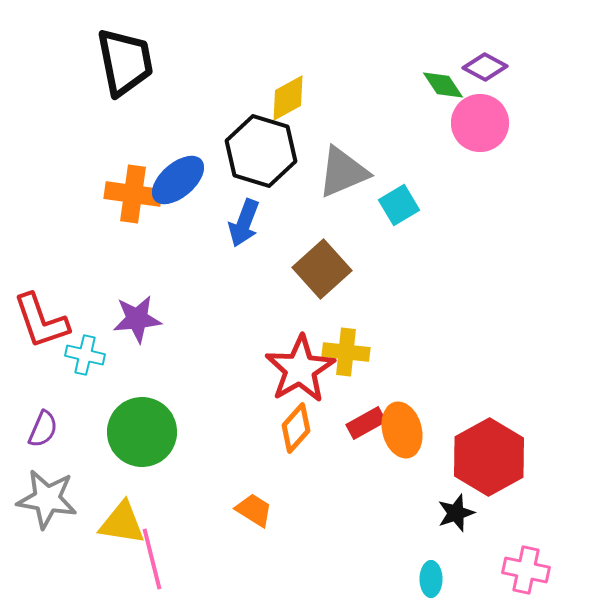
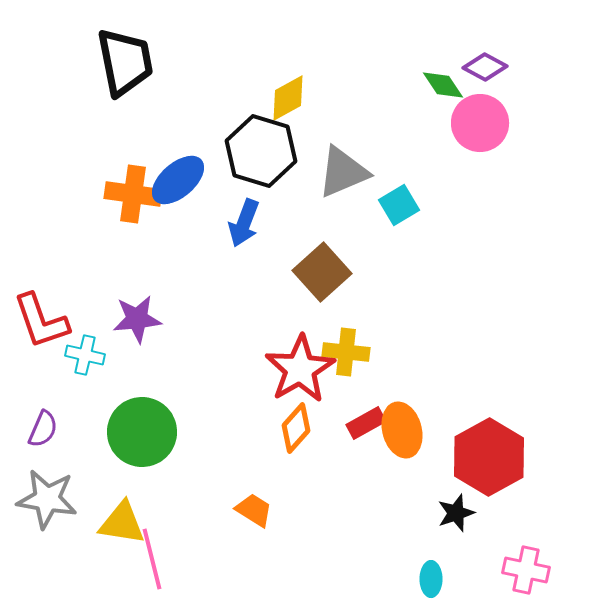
brown square: moved 3 px down
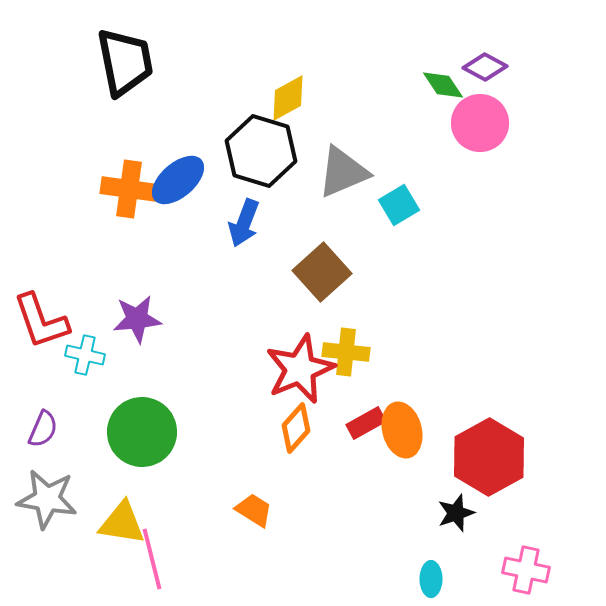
orange cross: moved 4 px left, 5 px up
red star: rotated 8 degrees clockwise
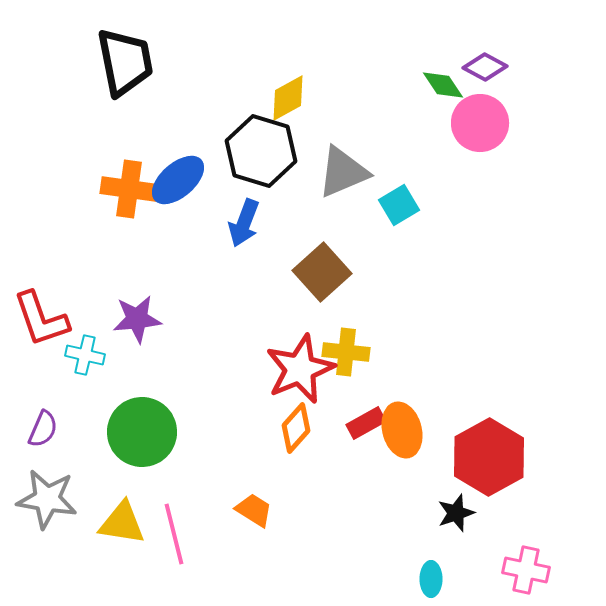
red L-shape: moved 2 px up
pink line: moved 22 px right, 25 px up
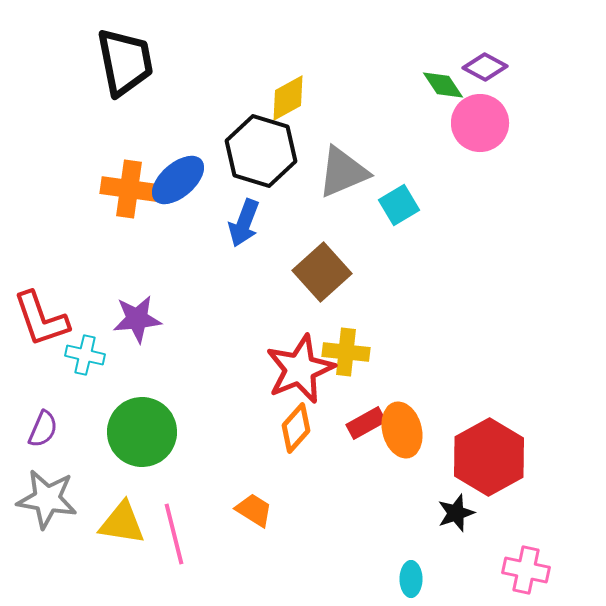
cyan ellipse: moved 20 px left
